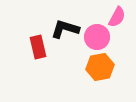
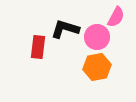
pink semicircle: moved 1 px left
red rectangle: rotated 20 degrees clockwise
orange hexagon: moved 3 px left
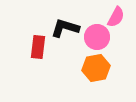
black L-shape: moved 1 px up
orange hexagon: moved 1 px left, 1 px down
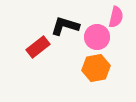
pink semicircle: rotated 15 degrees counterclockwise
black L-shape: moved 2 px up
red rectangle: rotated 45 degrees clockwise
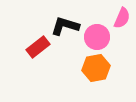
pink semicircle: moved 6 px right, 1 px down; rotated 10 degrees clockwise
